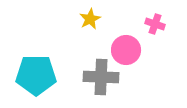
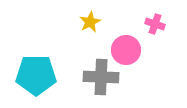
yellow star: moved 3 px down
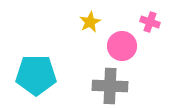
pink cross: moved 5 px left, 2 px up
pink circle: moved 4 px left, 4 px up
gray cross: moved 9 px right, 9 px down
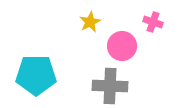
pink cross: moved 3 px right
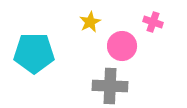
cyan pentagon: moved 2 px left, 22 px up
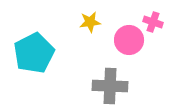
yellow star: rotated 20 degrees clockwise
pink circle: moved 7 px right, 6 px up
cyan pentagon: rotated 27 degrees counterclockwise
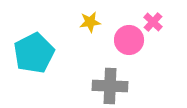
pink cross: rotated 24 degrees clockwise
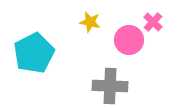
yellow star: rotated 20 degrees clockwise
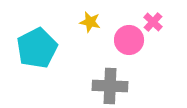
cyan pentagon: moved 3 px right, 5 px up
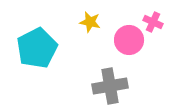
pink cross: rotated 18 degrees counterclockwise
gray cross: rotated 12 degrees counterclockwise
